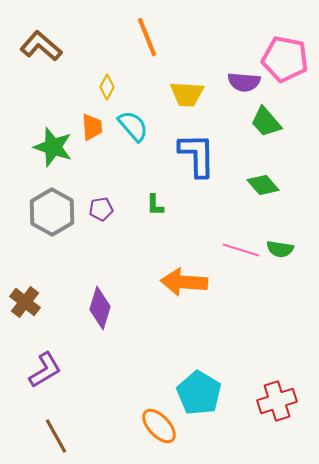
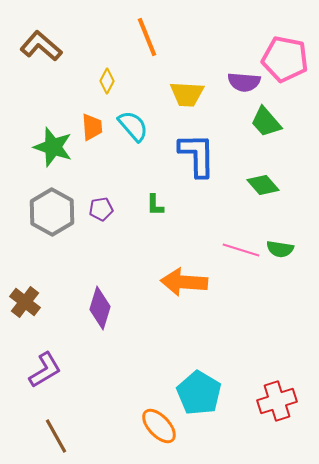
yellow diamond: moved 6 px up
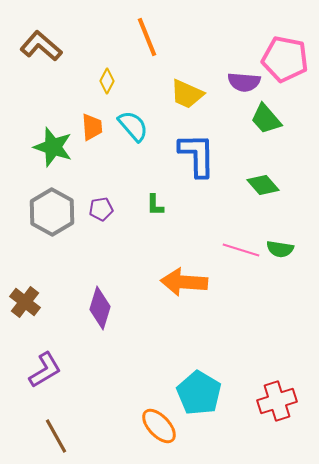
yellow trapezoid: rotated 21 degrees clockwise
green trapezoid: moved 3 px up
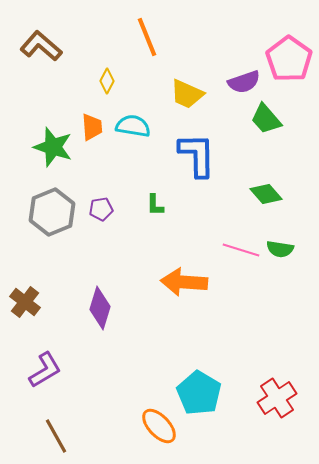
pink pentagon: moved 4 px right; rotated 24 degrees clockwise
purple semicircle: rotated 24 degrees counterclockwise
cyan semicircle: rotated 40 degrees counterclockwise
green diamond: moved 3 px right, 9 px down
gray hexagon: rotated 9 degrees clockwise
red cross: moved 3 px up; rotated 15 degrees counterclockwise
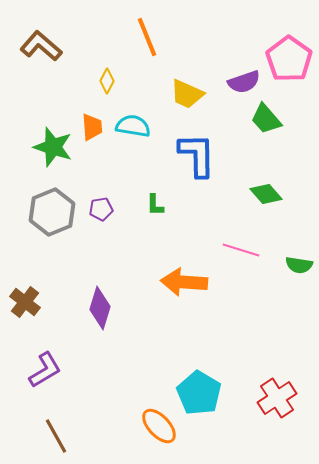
green semicircle: moved 19 px right, 16 px down
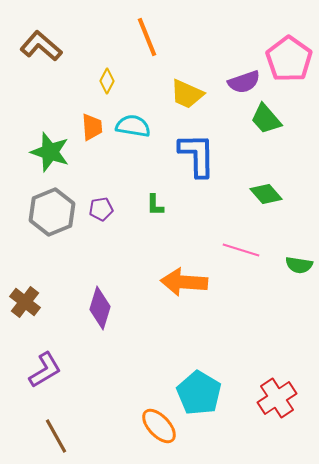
green star: moved 3 px left, 5 px down
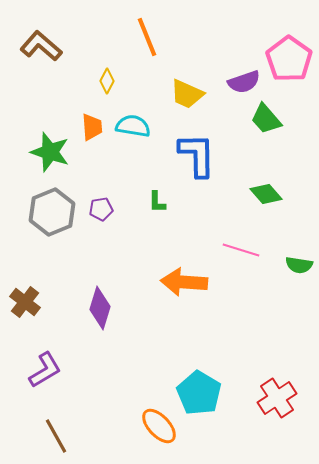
green L-shape: moved 2 px right, 3 px up
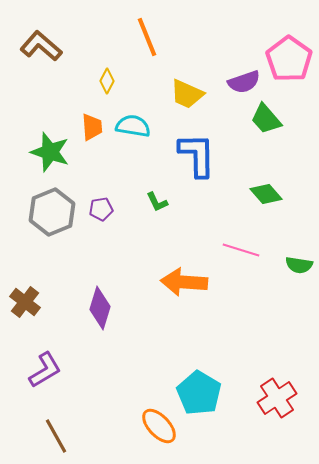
green L-shape: rotated 25 degrees counterclockwise
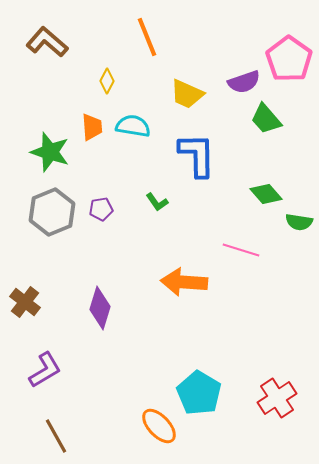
brown L-shape: moved 6 px right, 4 px up
green L-shape: rotated 10 degrees counterclockwise
green semicircle: moved 43 px up
